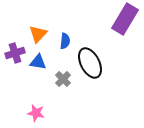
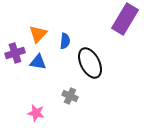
gray cross: moved 7 px right, 17 px down; rotated 21 degrees counterclockwise
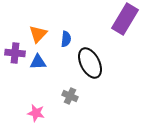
blue semicircle: moved 1 px right, 2 px up
purple cross: rotated 24 degrees clockwise
blue triangle: rotated 12 degrees counterclockwise
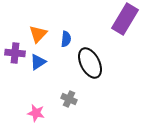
blue triangle: rotated 30 degrees counterclockwise
gray cross: moved 1 px left, 3 px down
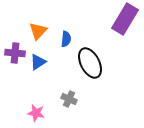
orange triangle: moved 3 px up
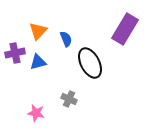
purple rectangle: moved 10 px down
blue semicircle: rotated 28 degrees counterclockwise
purple cross: rotated 18 degrees counterclockwise
blue triangle: rotated 18 degrees clockwise
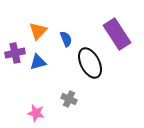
purple rectangle: moved 8 px left, 5 px down; rotated 64 degrees counterclockwise
